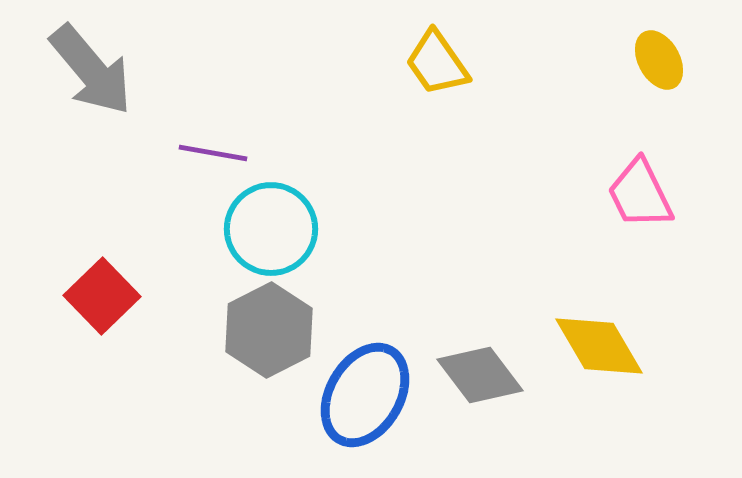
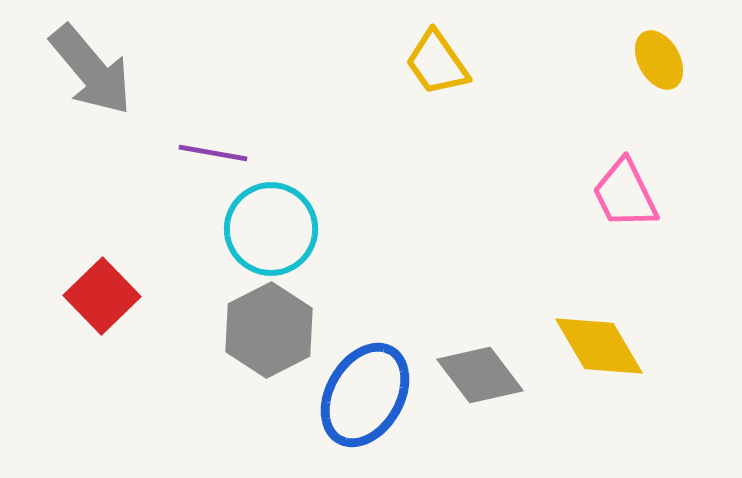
pink trapezoid: moved 15 px left
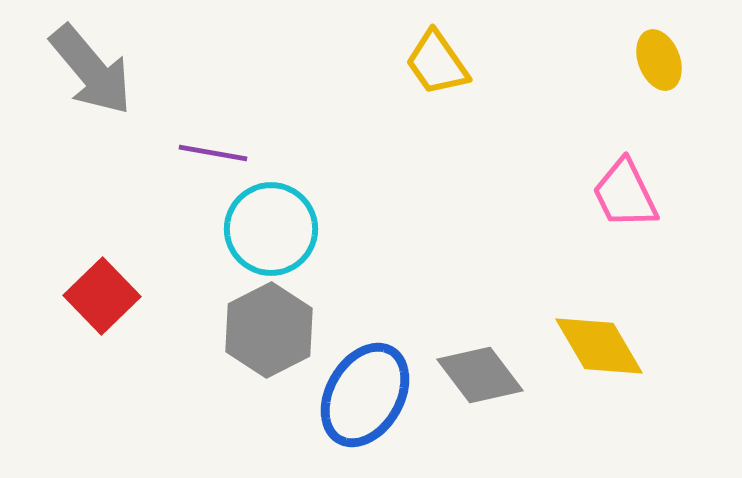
yellow ellipse: rotated 8 degrees clockwise
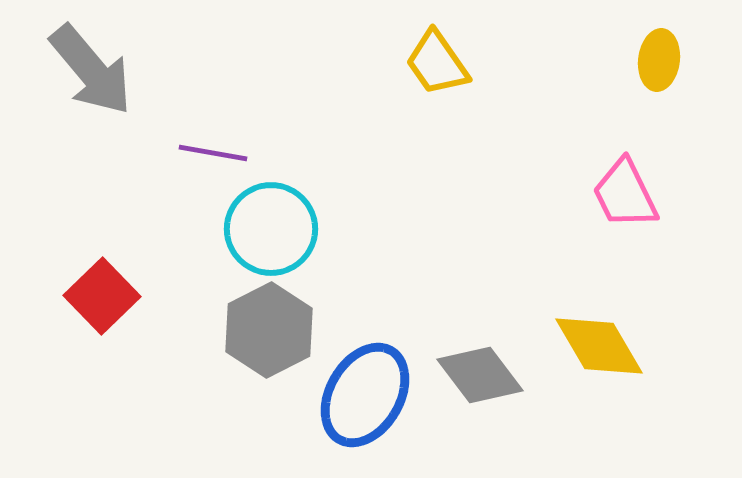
yellow ellipse: rotated 28 degrees clockwise
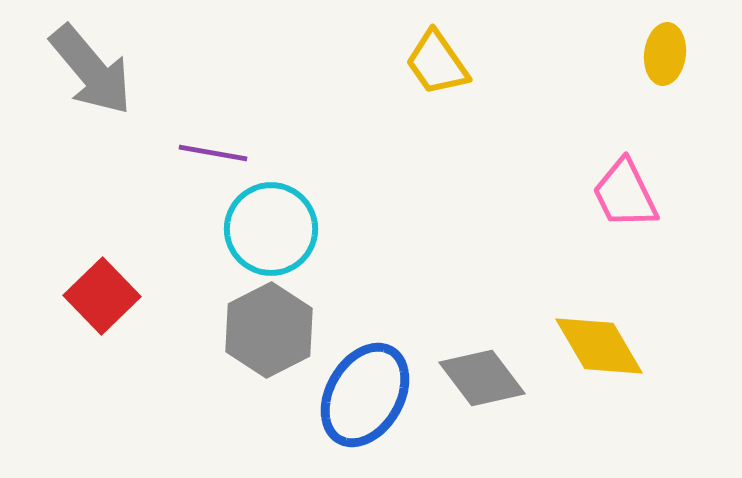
yellow ellipse: moved 6 px right, 6 px up
gray diamond: moved 2 px right, 3 px down
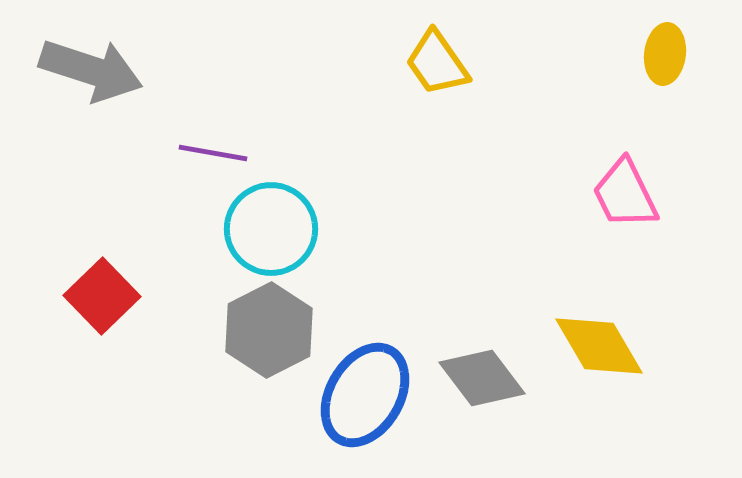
gray arrow: rotated 32 degrees counterclockwise
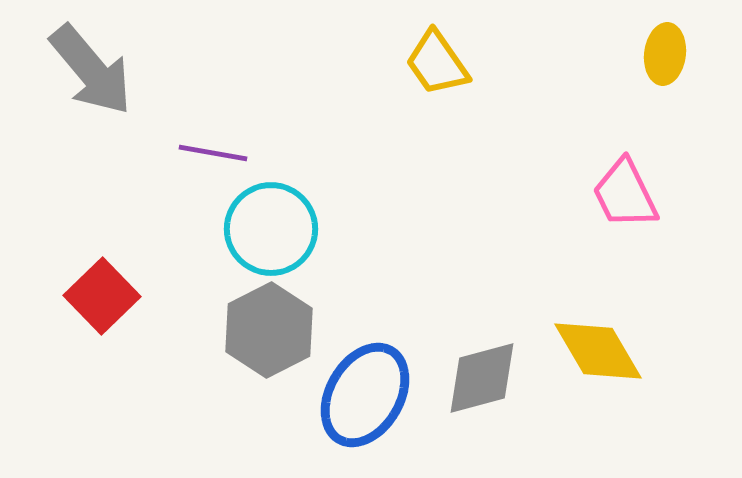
gray arrow: rotated 32 degrees clockwise
yellow diamond: moved 1 px left, 5 px down
gray diamond: rotated 68 degrees counterclockwise
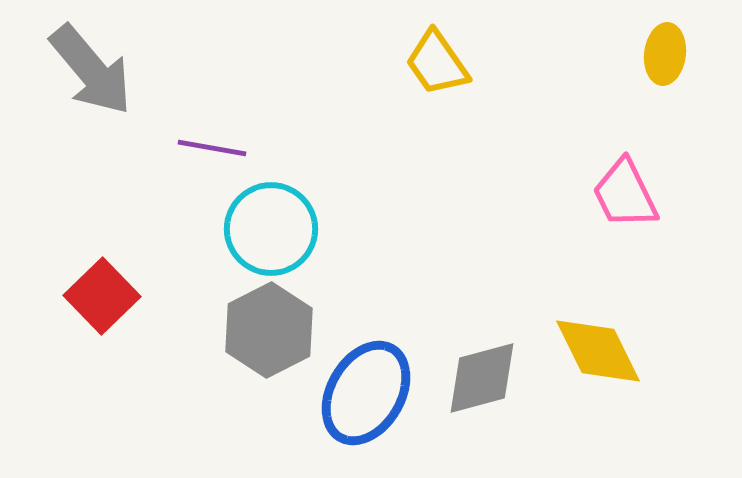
purple line: moved 1 px left, 5 px up
yellow diamond: rotated 4 degrees clockwise
blue ellipse: moved 1 px right, 2 px up
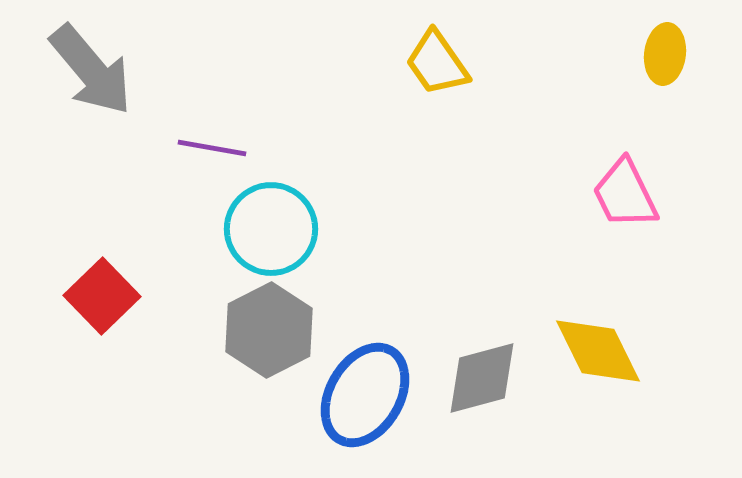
blue ellipse: moved 1 px left, 2 px down
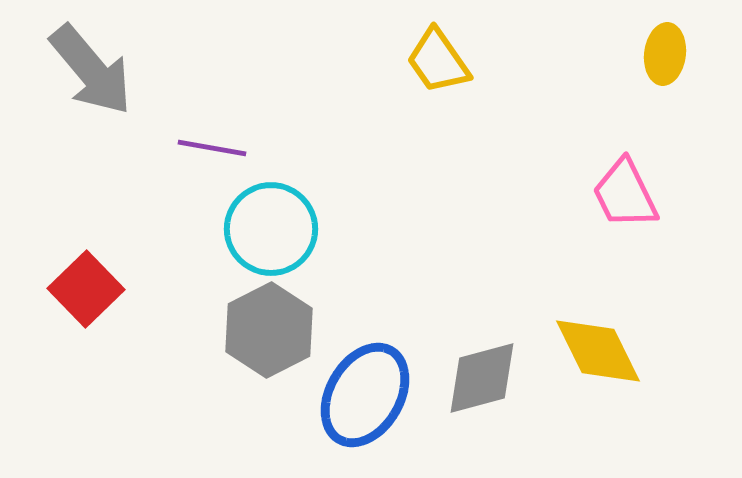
yellow trapezoid: moved 1 px right, 2 px up
red square: moved 16 px left, 7 px up
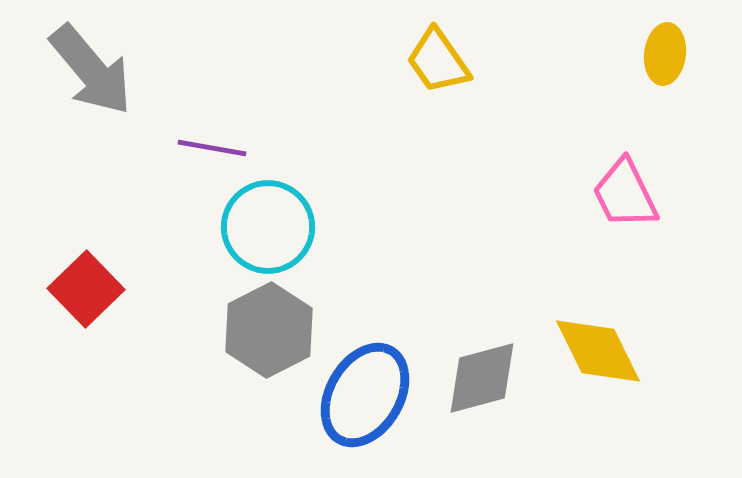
cyan circle: moved 3 px left, 2 px up
